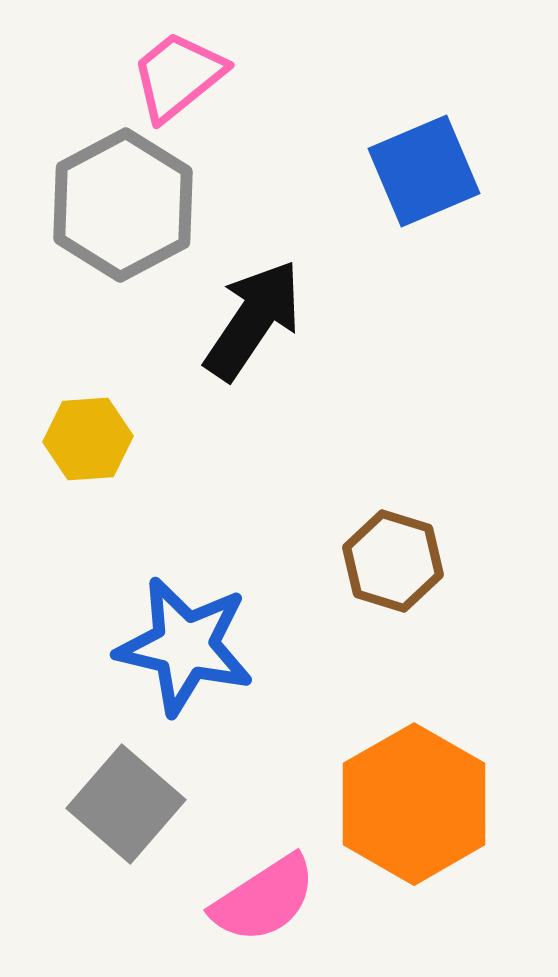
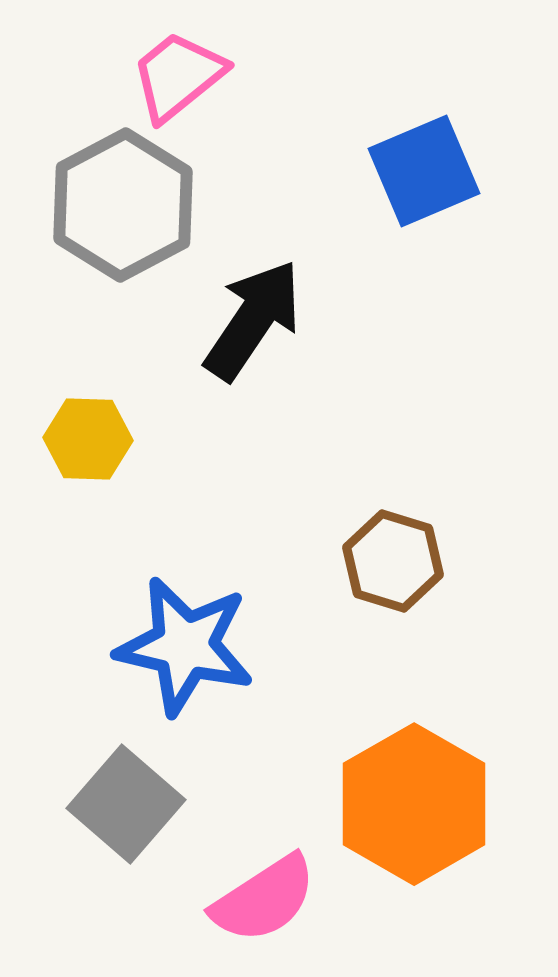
yellow hexagon: rotated 6 degrees clockwise
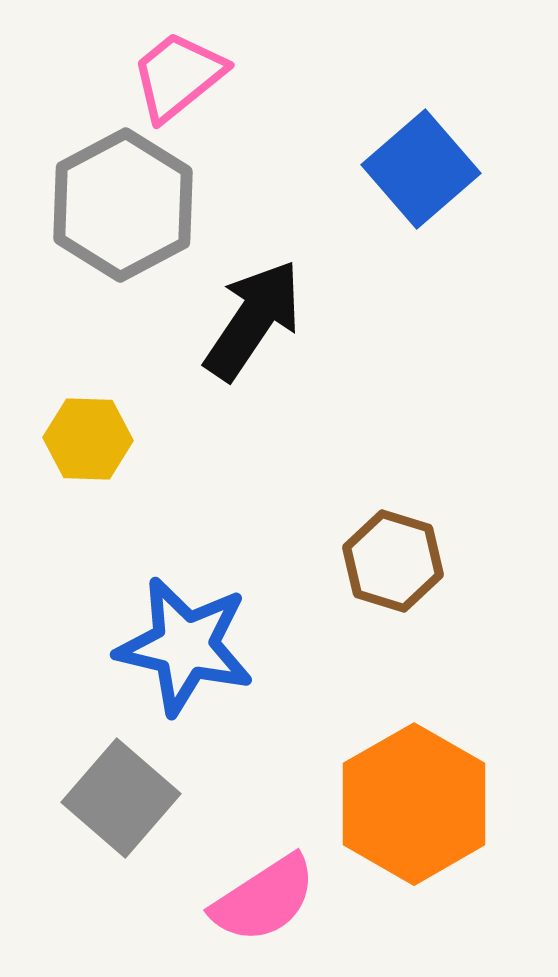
blue square: moved 3 px left, 2 px up; rotated 18 degrees counterclockwise
gray square: moved 5 px left, 6 px up
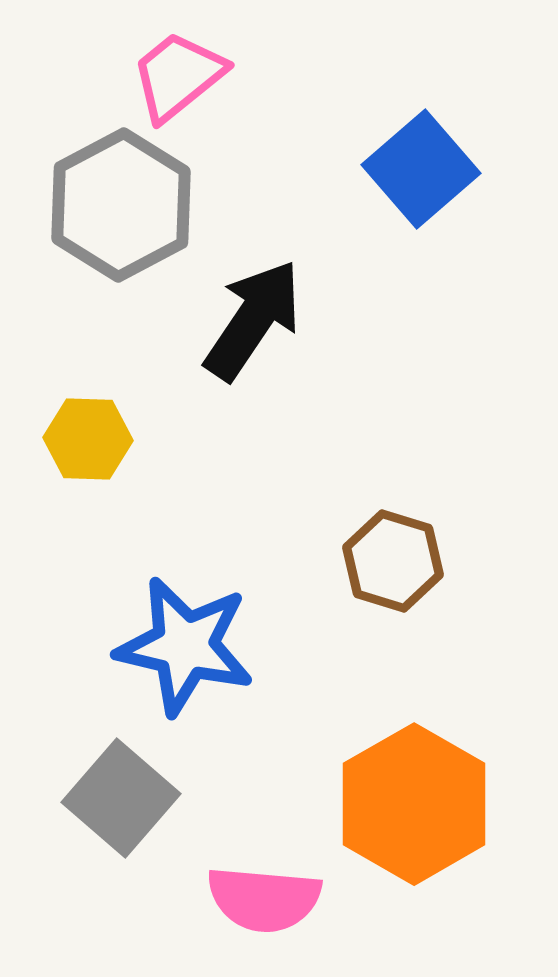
gray hexagon: moved 2 px left
pink semicircle: rotated 38 degrees clockwise
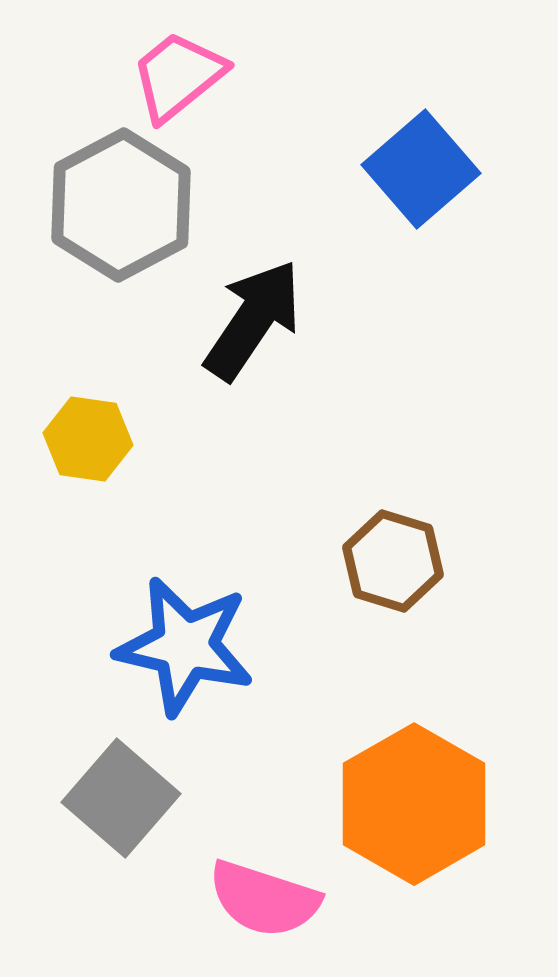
yellow hexagon: rotated 6 degrees clockwise
pink semicircle: rotated 13 degrees clockwise
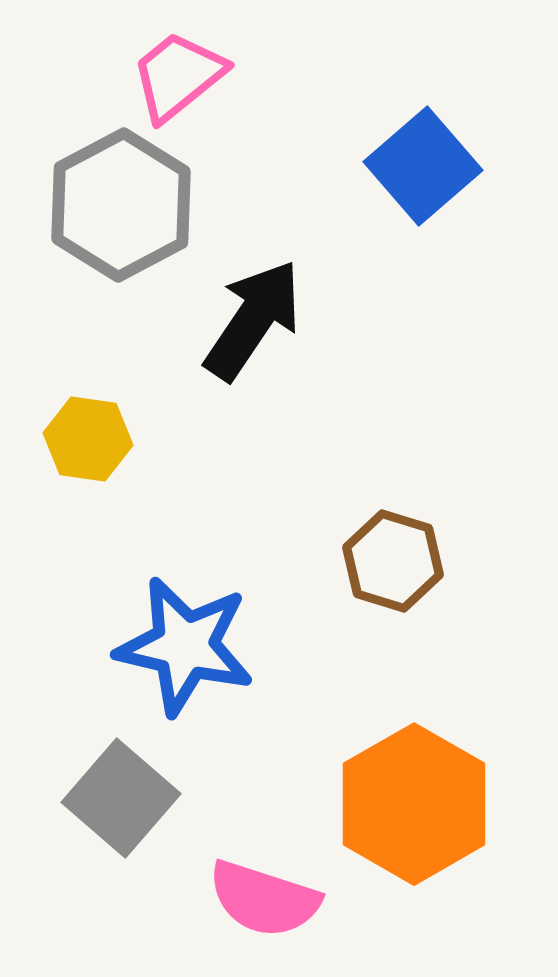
blue square: moved 2 px right, 3 px up
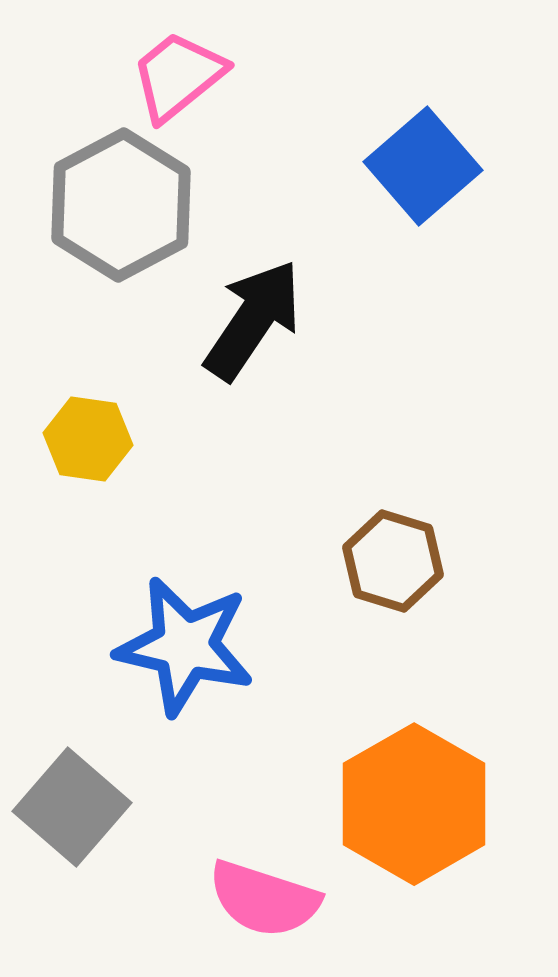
gray square: moved 49 px left, 9 px down
